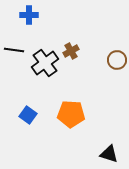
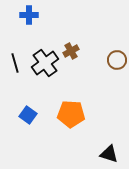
black line: moved 1 px right, 13 px down; rotated 66 degrees clockwise
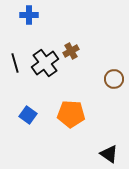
brown circle: moved 3 px left, 19 px down
black triangle: rotated 18 degrees clockwise
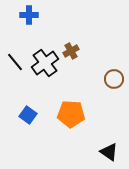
black line: moved 1 px up; rotated 24 degrees counterclockwise
black triangle: moved 2 px up
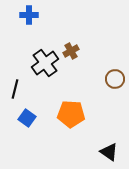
black line: moved 27 px down; rotated 54 degrees clockwise
brown circle: moved 1 px right
blue square: moved 1 px left, 3 px down
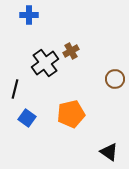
orange pentagon: rotated 16 degrees counterclockwise
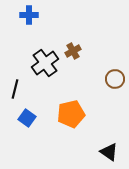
brown cross: moved 2 px right
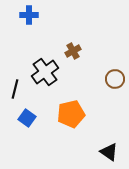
black cross: moved 9 px down
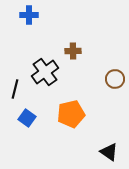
brown cross: rotated 28 degrees clockwise
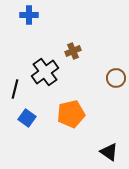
brown cross: rotated 21 degrees counterclockwise
brown circle: moved 1 px right, 1 px up
